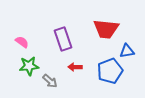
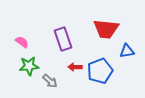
blue pentagon: moved 10 px left
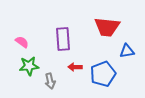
red trapezoid: moved 1 px right, 2 px up
purple rectangle: rotated 15 degrees clockwise
blue pentagon: moved 3 px right, 3 px down
gray arrow: rotated 35 degrees clockwise
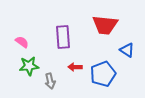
red trapezoid: moved 2 px left, 2 px up
purple rectangle: moved 2 px up
blue triangle: moved 1 px up; rotated 42 degrees clockwise
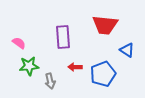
pink semicircle: moved 3 px left, 1 px down
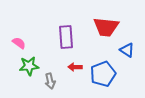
red trapezoid: moved 1 px right, 2 px down
purple rectangle: moved 3 px right
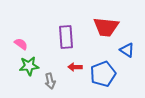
pink semicircle: moved 2 px right, 1 px down
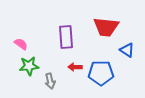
blue pentagon: moved 2 px left, 1 px up; rotated 20 degrees clockwise
